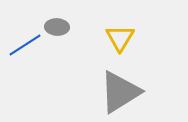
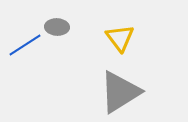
yellow triangle: rotated 8 degrees counterclockwise
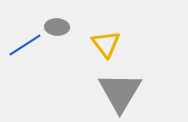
yellow triangle: moved 14 px left, 6 px down
gray triangle: rotated 27 degrees counterclockwise
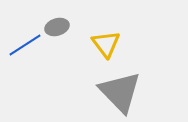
gray ellipse: rotated 20 degrees counterclockwise
gray triangle: rotated 15 degrees counterclockwise
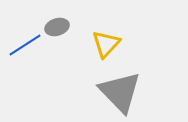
yellow triangle: rotated 20 degrees clockwise
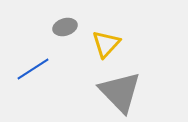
gray ellipse: moved 8 px right
blue line: moved 8 px right, 24 px down
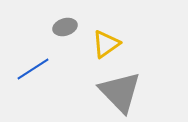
yellow triangle: rotated 12 degrees clockwise
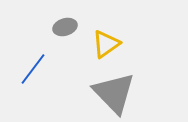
blue line: rotated 20 degrees counterclockwise
gray triangle: moved 6 px left, 1 px down
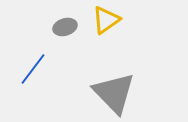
yellow triangle: moved 24 px up
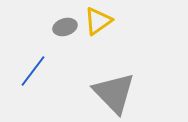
yellow triangle: moved 8 px left, 1 px down
blue line: moved 2 px down
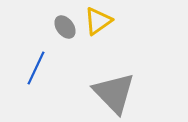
gray ellipse: rotated 70 degrees clockwise
blue line: moved 3 px right, 3 px up; rotated 12 degrees counterclockwise
